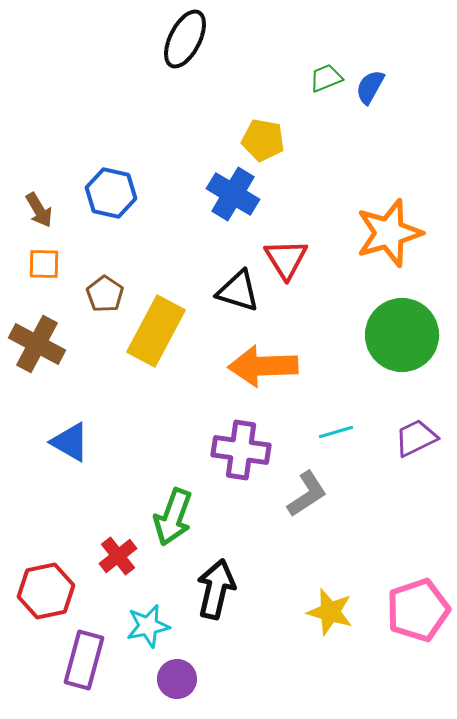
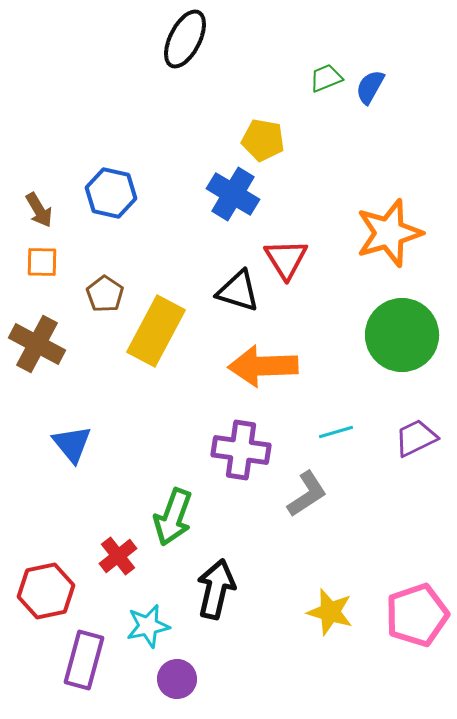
orange square: moved 2 px left, 2 px up
blue triangle: moved 2 px right, 2 px down; rotated 21 degrees clockwise
pink pentagon: moved 1 px left, 5 px down
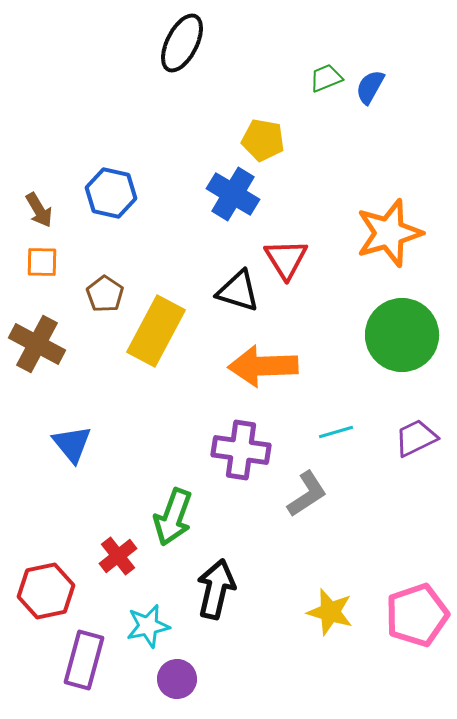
black ellipse: moved 3 px left, 4 px down
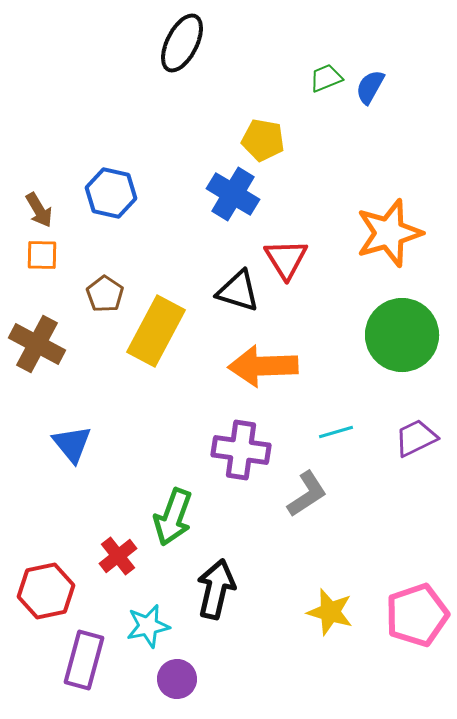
orange square: moved 7 px up
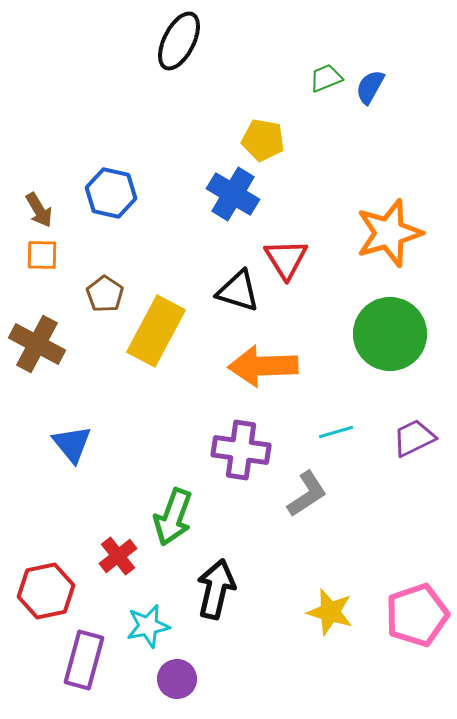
black ellipse: moved 3 px left, 2 px up
green circle: moved 12 px left, 1 px up
purple trapezoid: moved 2 px left
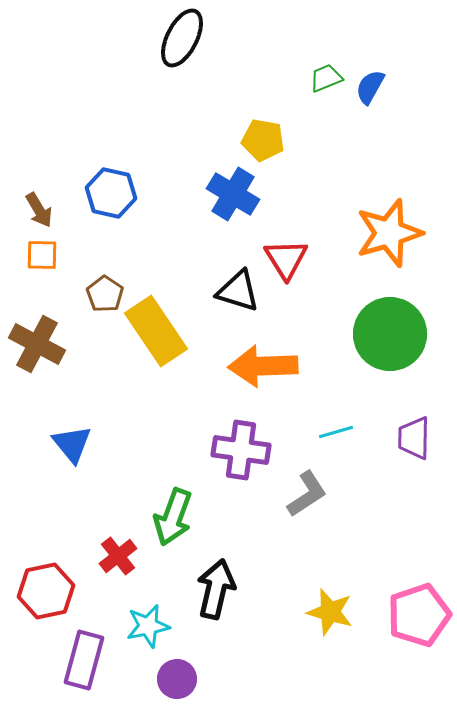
black ellipse: moved 3 px right, 3 px up
yellow rectangle: rotated 62 degrees counterclockwise
purple trapezoid: rotated 63 degrees counterclockwise
pink pentagon: moved 2 px right
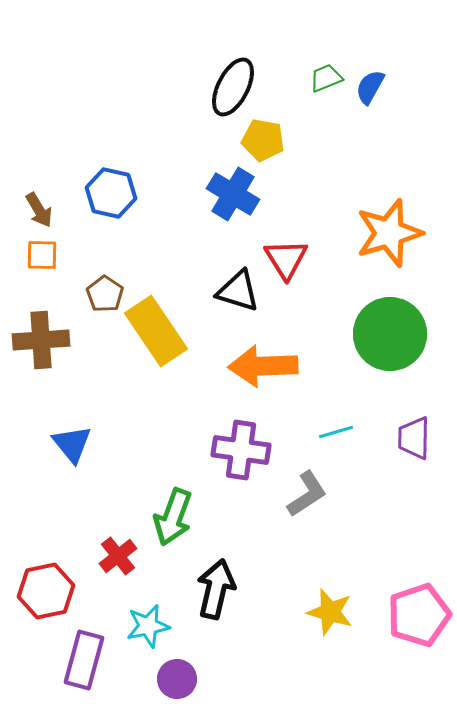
black ellipse: moved 51 px right, 49 px down
brown cross: moved 4 px right, 4 px up; rotated 32 degrees counterclockwise
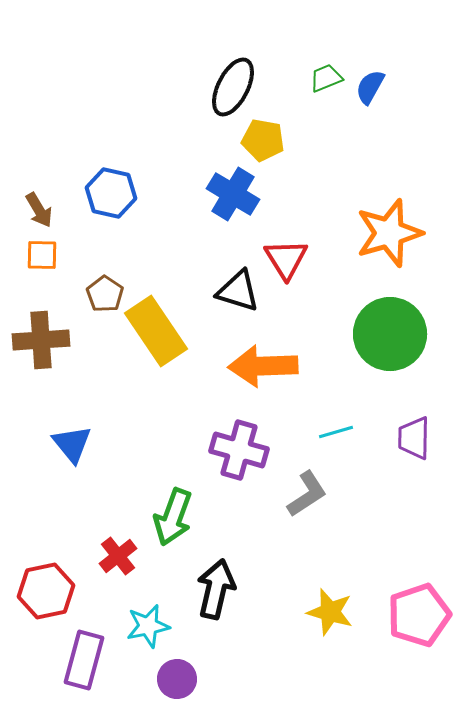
purple cross: moved 2 px left; rotated 8 degrees clockwise
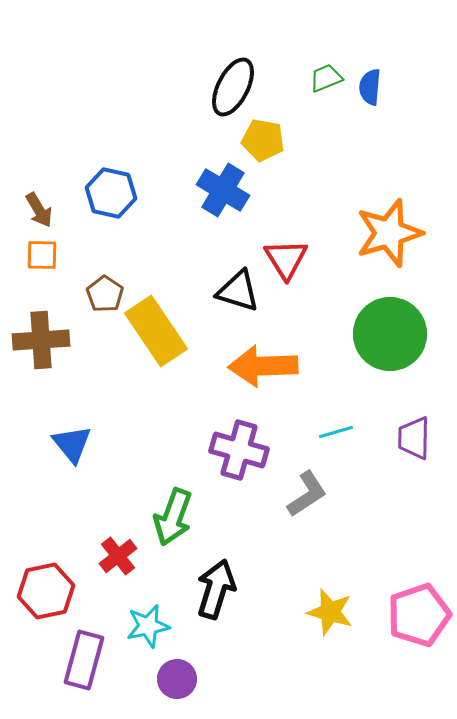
blue semicircle: rotated 24 degrees counterclockwise
blue cross: moved 10 px left, 4 px up
black arrow: rotated 4 degrees clockwise
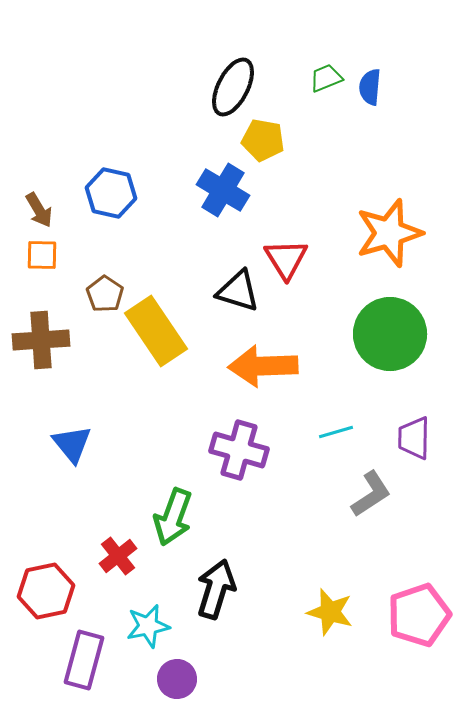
gray L-shape: moved 64 px right
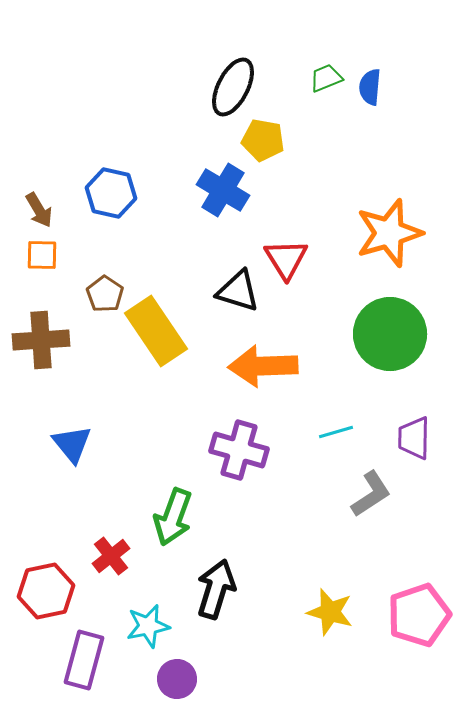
red cross: moved 7 px left
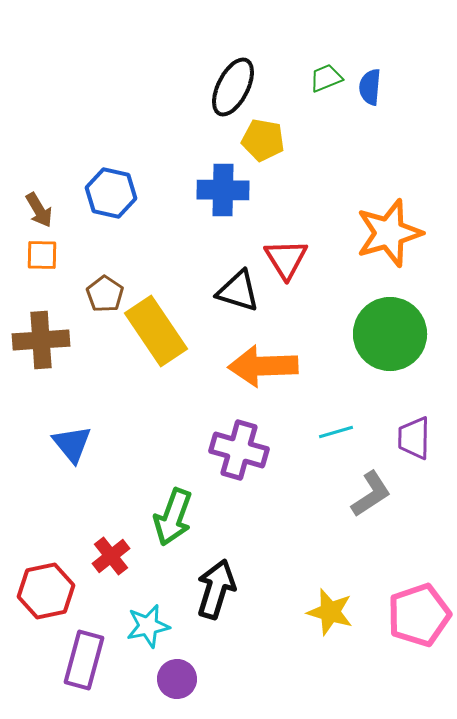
blue cross: rotated 30 degrees counterclockwise
